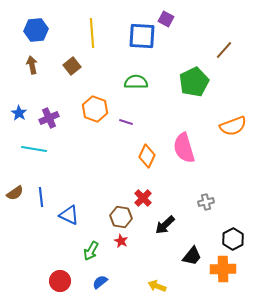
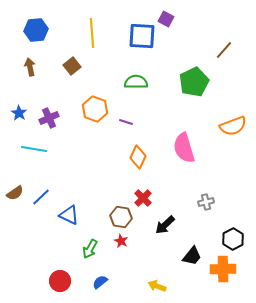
brown arrow: moved 2 px left, 2 px down
orange diamond: moved 9 px left, 1 px down
blue line: rotated 54 degrees clockwise
green arrow: moved 1 px left, 2 px up
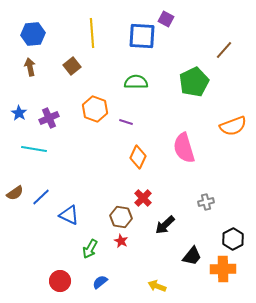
blue hexagon: moved 3 px left, 4 px down
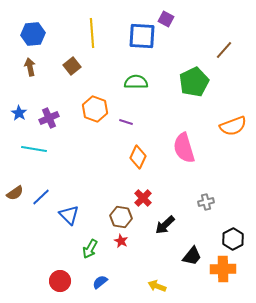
blue triangle: rotated 20 degrees clockwise
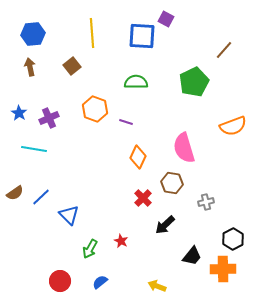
brown hexagon: moved 51 px right, 34 px up
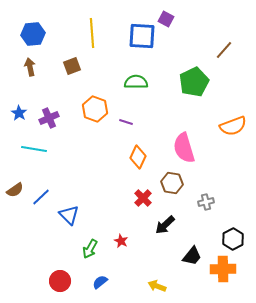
brown square: rotated 18 degrees clockwise
brown semicircle: moved 3 px up
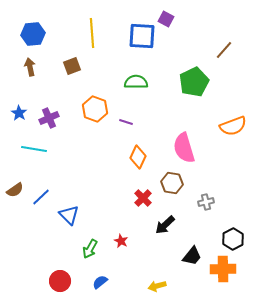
yellow arrow: rotated 36 degrees counterclockwise
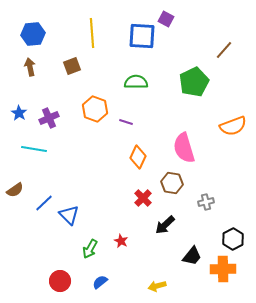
blue line: moved 3 px right, 6 px down
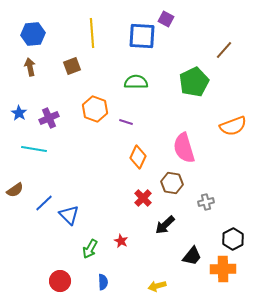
blue semicircle: moved 3 px right; rotated 126 degrees clockwise
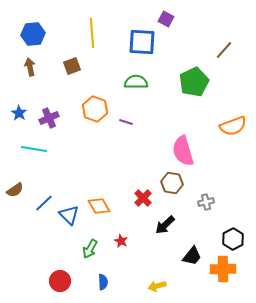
blue square: moved 6 px down
pink semicircle: moved 1 px left, 3 px down
orange diamond: moved 39 px left, 49 px down; rotated 55 degrees counterclockwise
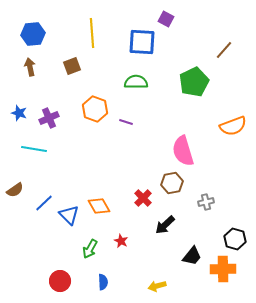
blue star: rotated 14 degrees counterclockwise
brown hexagon: rotated 20 degrees counterclockwise
black hexagon: moved 2 px right; rotated 15 degrees counterclockwise
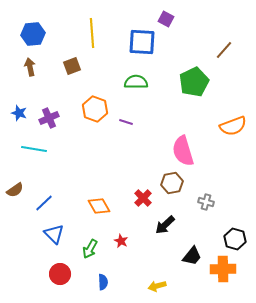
gray cross: rotated 28 degrees clockwise
blue triangle: moved 15 px left, 19 px down
red circle: moved 7 px up
